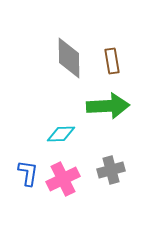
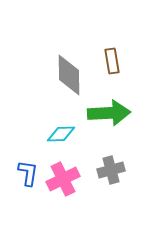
gray diamond: moved 17 px down
green arrow: moved 1 px right, 7 px down
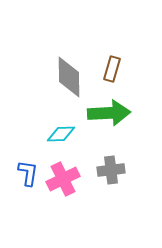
brown rectangle: moved 8 px down; rotated 25 degrees clockwise
gray diamond: moved 2 px down
gray cross: rotated 8 degrees clockwise
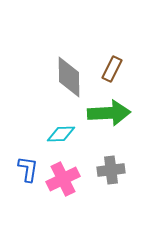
brown rectangle: rotated 10 degrees clockwise
blue L-shape: moved 4 px up
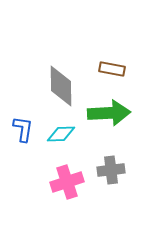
brown rectangle: rotated 75 degrees clockwise
gray diamond: moved 8 px left, 9 px down
blue L-shape: moved 5 px left, 40 px up
pink cross: moved 4 px right, 3 px down; rotated 8 degrees clockwise
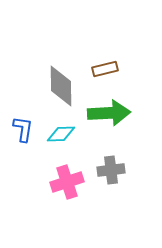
brown rectangle: moved 7 px left; rotated 25 degrees counterclockwise
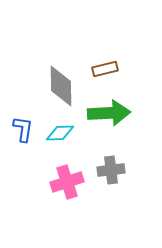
cyan diamond: moved 1 px left, 1 px up
